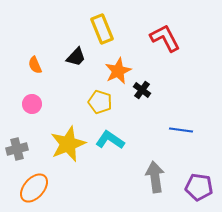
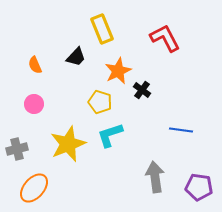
pink circle: moved 2 px right
cyan L-shape: moved 5 px up; rotated 52 degrees counterclockwise
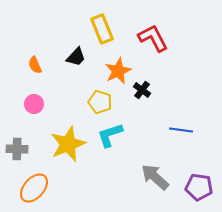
red L-shape: moved 12 px left
gray cross: rotated 15 degrees clockwise
gray arrow: rotated 40 degrees counterclockwise
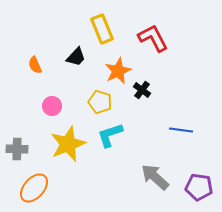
pink circle: moved 18 px right, 2 px down
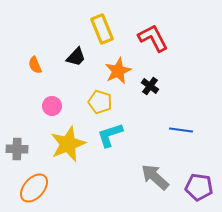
black cross: moved 8 px right, 4 px up
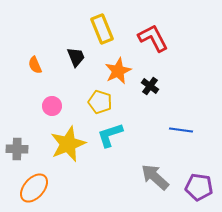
black trapezoid: rotated 65 degrees counterclockwise
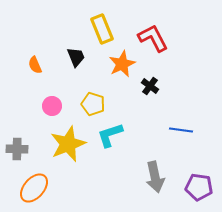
orange star: moved 4 px right, 7 px up
yellow pentagon: moved 7 px left, 2 px down
gray arrow: rotated 144 degrees counterclockwise
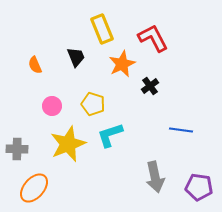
black cross: rotated 18 degrees clockwise
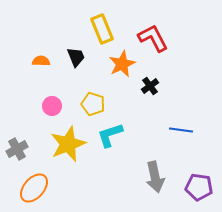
orange semicircle: moved 6 px right, 4 px up; rotated 114 degrees clockwise
gray cross: rotated 30 degrees counterclockwise
